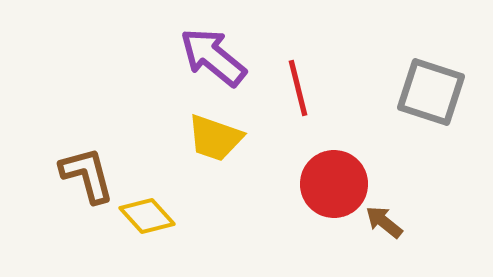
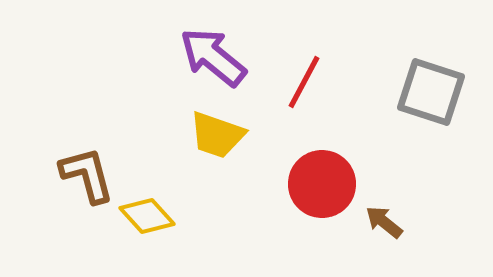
red line: moved 6 px right, 6 px up; rotated 42 degrees clockwise
yellow trapezoid: moved 2 px right, 3 px up
red circle: moved 12 px left
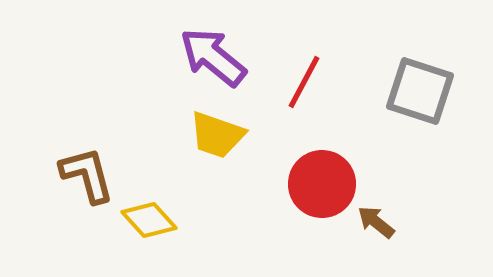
gray square: moved 11 px left, 1 px up
yellow diamond: moved 2 px right, 4 px down
brown arrow: moved 8 px left
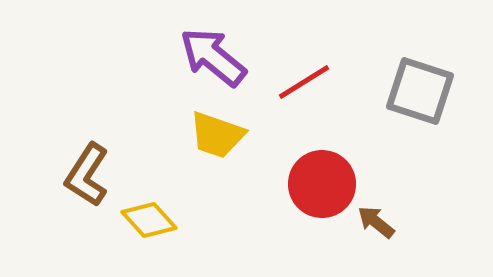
red line: rotated 30 degrees clockwise
brown L-shape: rotated 132 degrees counterclockwise
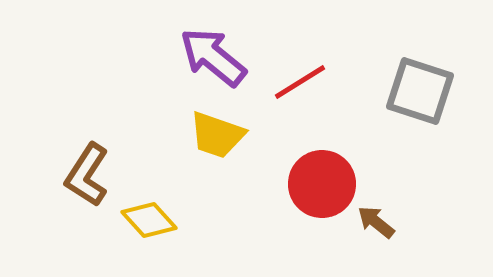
red line: moved 4 px left
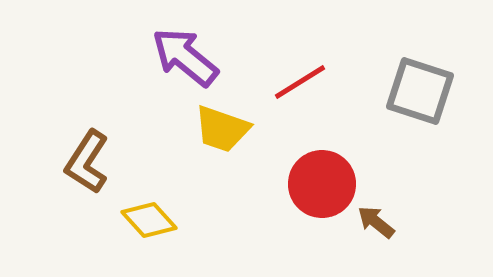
purple arrow: moved 28 px left
yellow trapezoid: moved 5 px right, 6 px up
brown L-shape: moved 13 px up
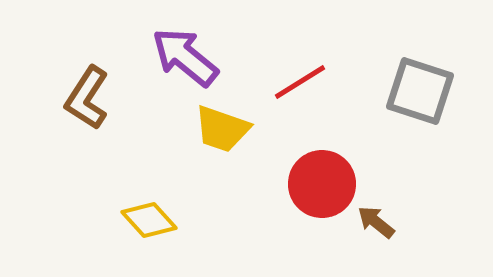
brown L-shape: moved 64 px up
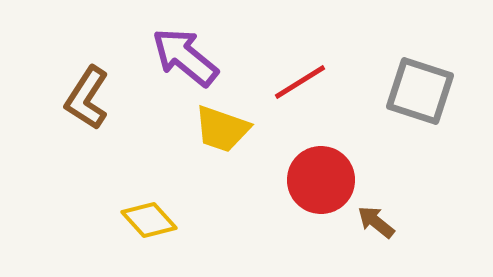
red circle: moved 1 px left, 4 px up
